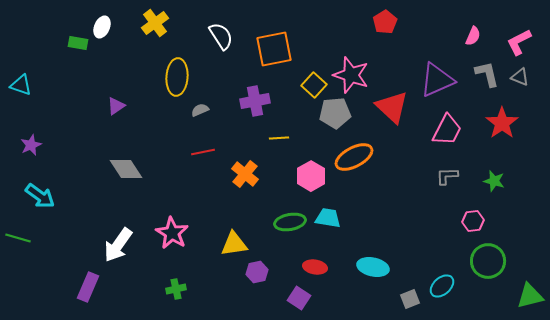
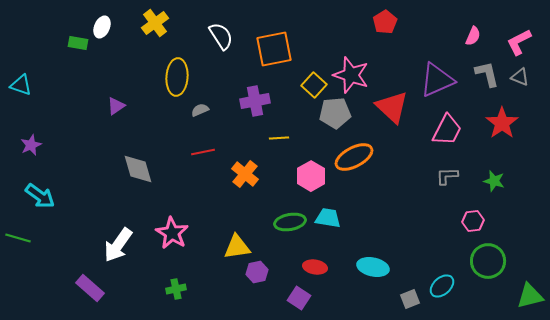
gray diamond at (126, 169): moved 12 px right; rotated 16 degrees clockwise
yellow triangle at (234, 244): moved 3 px right, 3 px down
purple rectangle at (88, 287): moved 2 px right, 1 px down; rotated 72 degrees counterclockwise
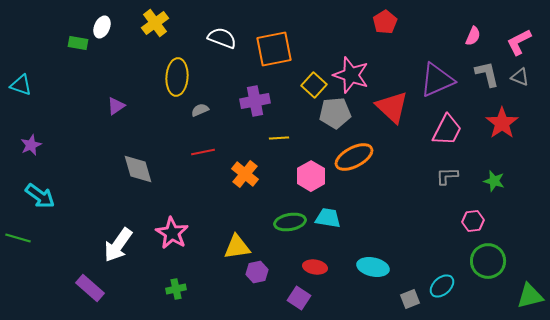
white semicircle at (221, 36): moved 1 px right, 2 px down; rotated 36 degrees counterclockwise
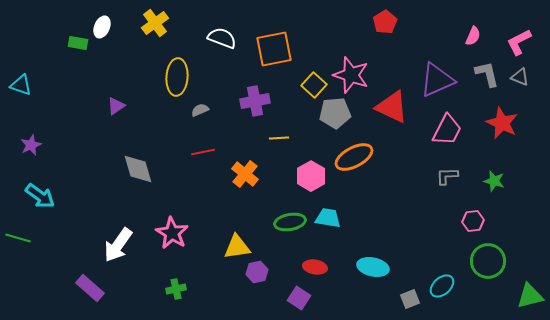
red triangle at (392, 107): rotated 18 degrees counterclockwise
red star at (502, 123): rotated 12 degrees counterclockwise
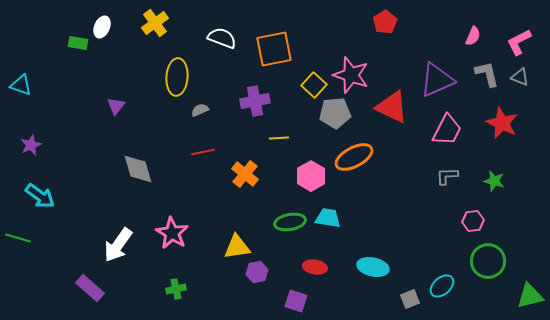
purple triangle at (116, 106): rotated 18 degrees counterclockwise
purple square at (299, 298): moved 3 px left, 3 px down; rotated 15 degrees counterclockwise
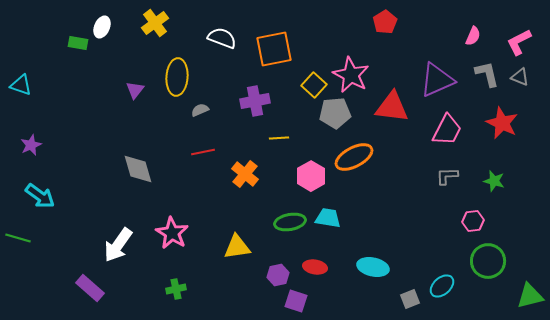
pink star at (351, 75): rotated 9 degrees clockwise
purple triangle at (116, 106): moved 19 px right, 16 px up
red triangle at (392, 107): rotated 18 degrees counterclockwise
purple hexagon at (257, 272): moved 21 px right, 3 px down
